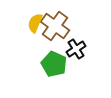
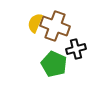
brown cross: rotated 16 degrees counterclockwise
black cross: rotated 18 degrees clockwise
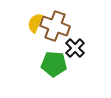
black cross: moved 1 px left, 1 px up; rotated 30 degrees counterclockwise
green pentagon: rotated 20 degrees counterclockwise
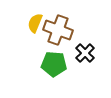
brown cross: moved 3 px right, 4 px down
black cross: moved 10 px right, 5 px down
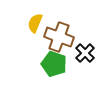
brown cross: moved 1 px right, 7 px down
green pentagon: rotated 15 degrees clockwise
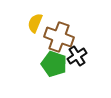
black cross: moved 8 px left, 3 px down; rotated 12 degrees clockwise
